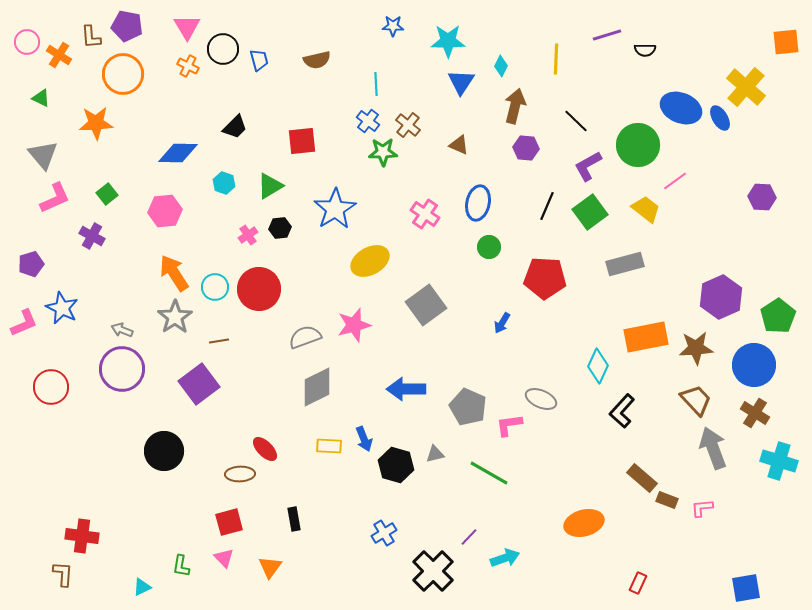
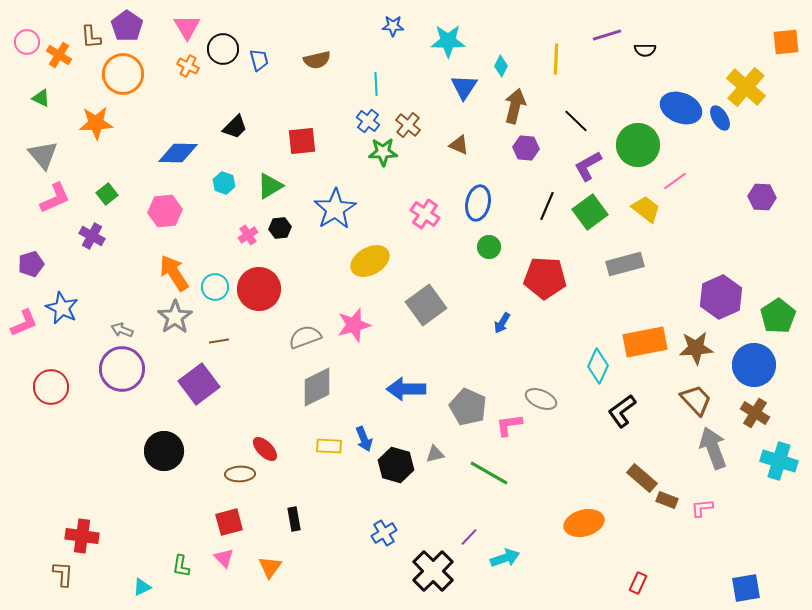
purple pentagon at (127, 26): rotated 24 degrees clockwise
blue triangle at (461, 82): moved 3 px right, 5 px down
orange rectangle at (646, 337): moved 1 px left, 5 px down
black L-shape at (622, 411): rotated 12 degrees clockwise
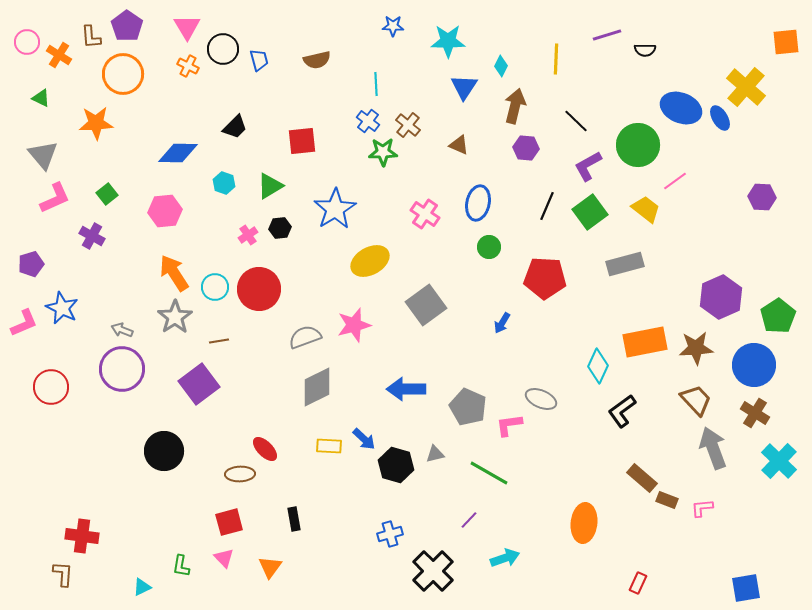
blue arrow at (364, 439): rotated 25 degrees counterclockwise
cyan cross at (779, 461): rotated 27 degrees clockwise
orange ellipse at (584, 523): rotated 69 degrees counterclockwise
blue cross at (384, 533): moved 6 px right, 1 px down; rotated 15 degrees clockwise
purple line at (469, 537): moved 17 px up
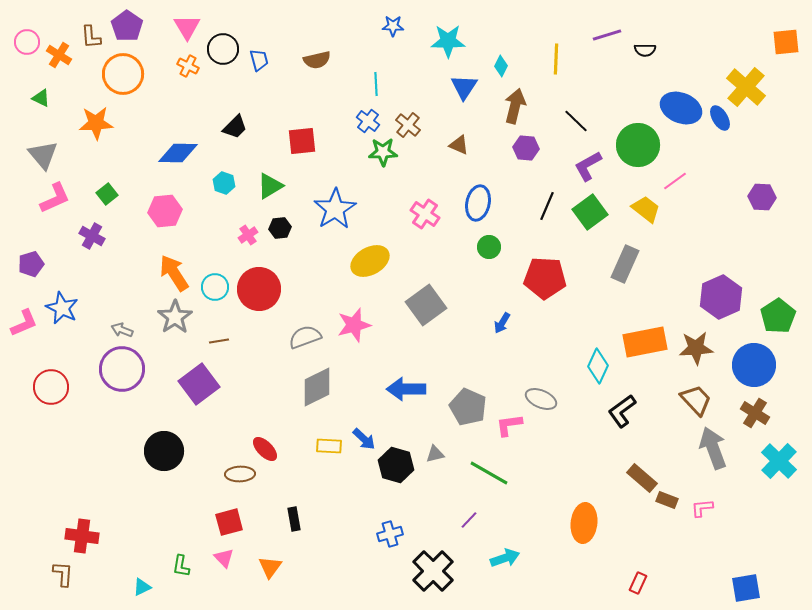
gray rectangle at (625, 264): rotated 51 degrees counterclockwise
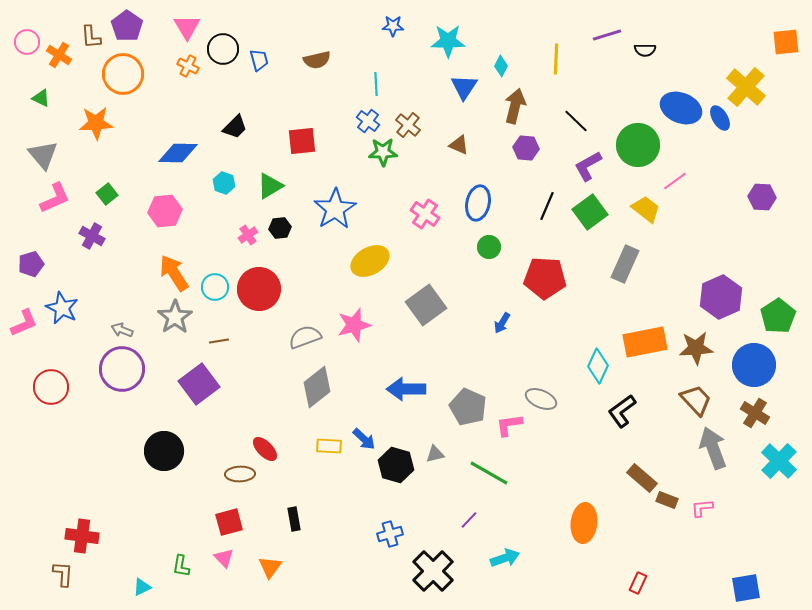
gray diamond at (317, 387): rotated 12 degrees counterclockwise
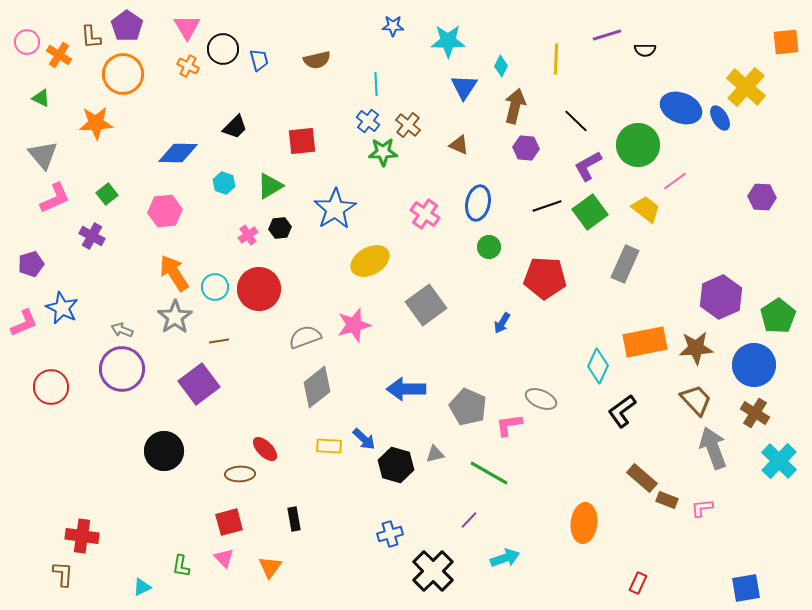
black line at (547, 206): rotated 48 degrees clockwise
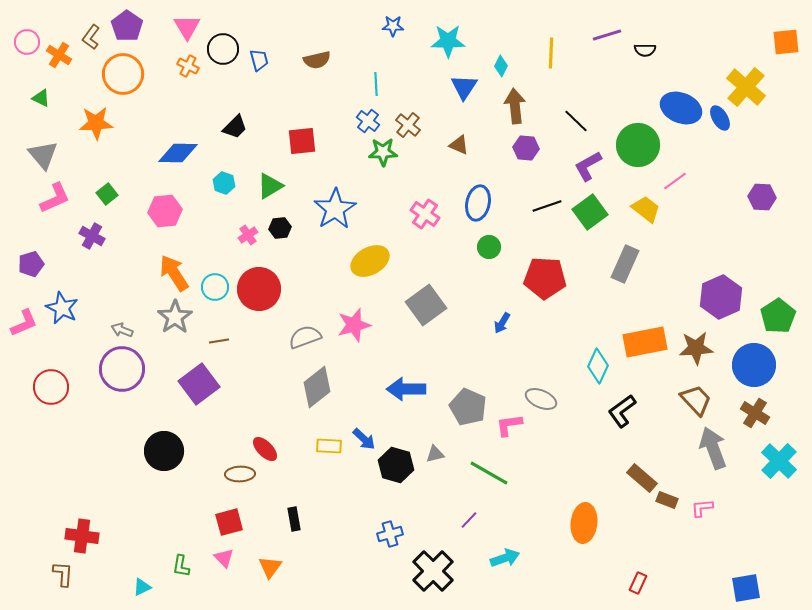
brown L-shape at (91, 37): rotated 40 degrees clockwise
yellow line at (556, 59): moved 5 px left, 6 px up
brown arrow at (515, 106): rotated 20 degrees counterclockwise
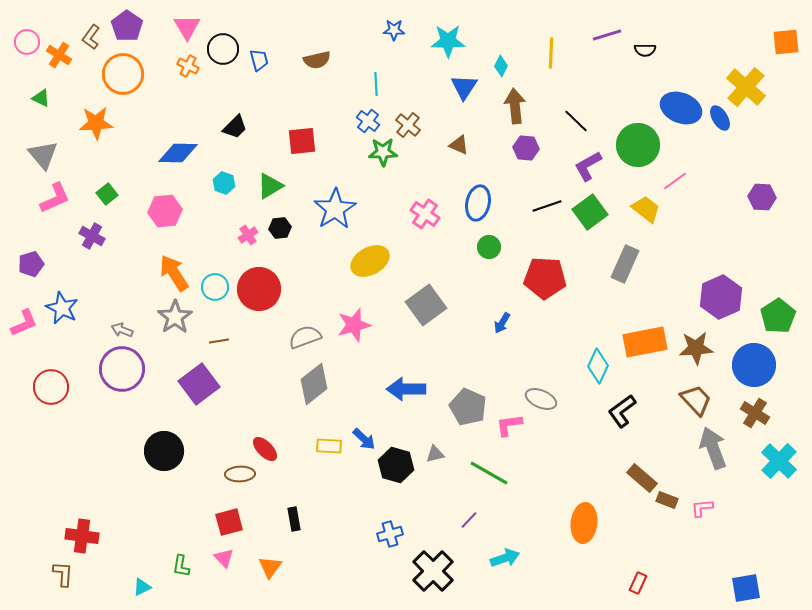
blue star at (393, 26): moved 1 px right, 4 px down
gray diamond at (317, 387): moved 3 px left, 3 px up
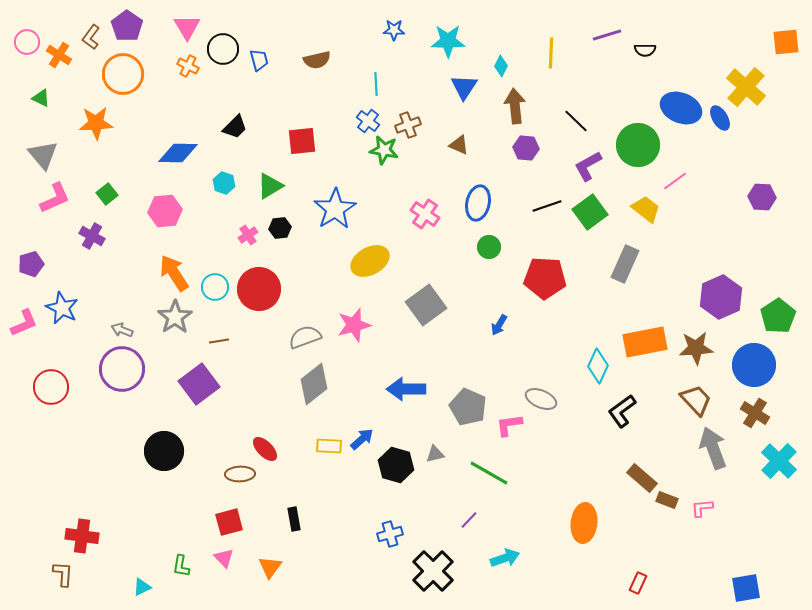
brown cross at (408, 125): rotated 30 degrees clockwise
green star at (383, 152): moved 1 px right, 2 px up; rotated 12 degrees clockwise
blue arrow at (502, 323): moved 3 px left, 2 px down
blue arrow at (364, 439): moved 2 px left; rotated 85 degrees counterclockwise
